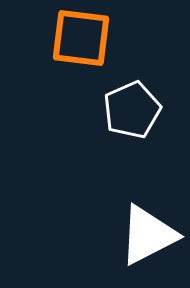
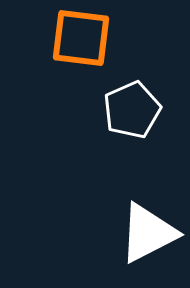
white triangle: moved 2 px up
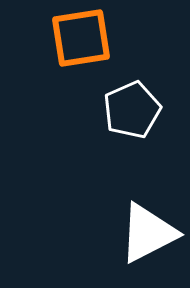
orange square: rotated 16 degrees counterclockwise
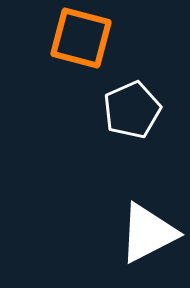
orange square: rotated 24 degrees clockwise
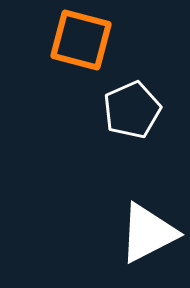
orange square: moved 2 px down
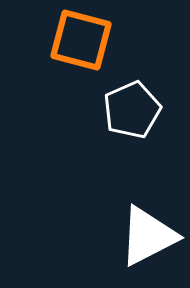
white triangle: moved 3 px down
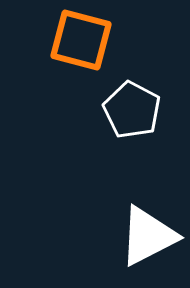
white pentagon: rotated 20 degrees counterclockwise
